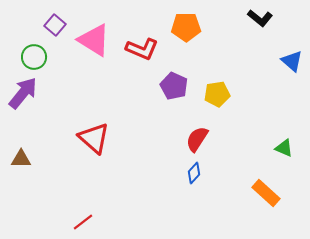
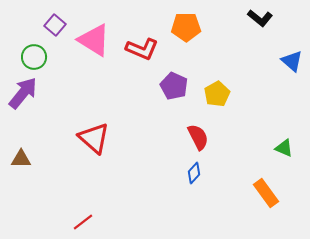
yellow pentagon: rotated 20 degrees counterclockwise
red semicircle: moved 1 px right, 2 px up; rotated 120 degrees clockwise
orange rectangle: rotated 12 degrees clockwise
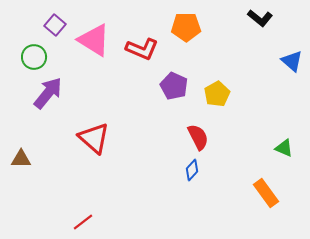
purple arrow: moved 25 px right
blue diamond: moved 2 px left, 3 px up
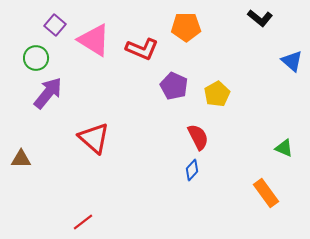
green circle: moved 2 px right, 1 px down
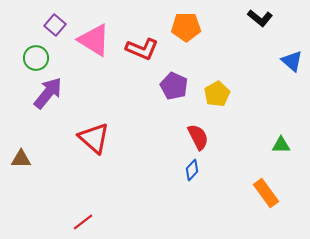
green triangle: moved 3 px left, 3 px up; rotated 24 degrees counterclockwise
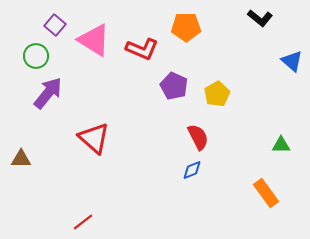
green circle: moved 2 px up
blue diamond: rotated 25 degrees clockwise
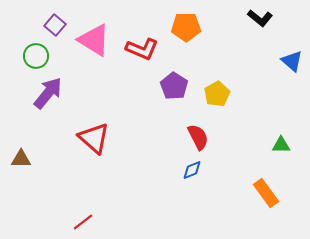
purple pentagon: rotated 8 degrees clockwise
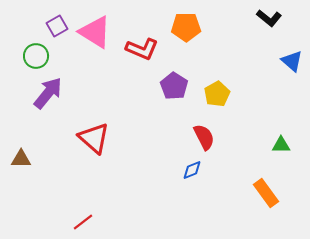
black L-shape: moved 9 px right
purple square: moved 2 px right, 1 px down; rotated 20 degrees clockwise
pink triangle: moved 1 px right, 8 px up
red semicircle: moved 6 px right
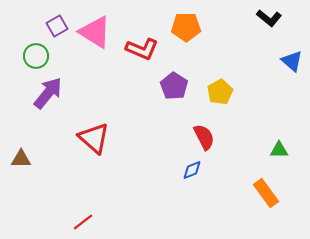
yellow pentagon: moved 3 px right, 2 px up
green triangle: moved 2 px left, 5 px down
